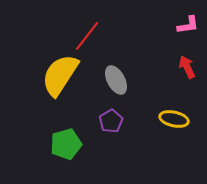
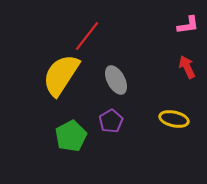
yellow semicircle: moved 1 px right
green pentagon: moved 5 px right, 8 px up; rotated 12 degrees counterclockwise
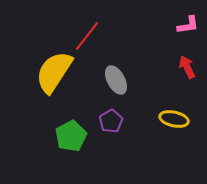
yellow semicircle: moved 7 px left, 3 px up
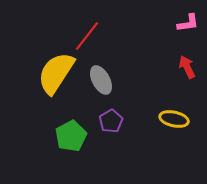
pink L-shape: moved 2 px up
yellow semicircle: moved 2 px right, 1 px down
gray ellipse: moved 15 px left
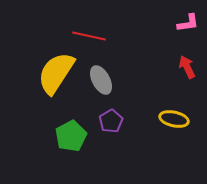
red line: moved 2 px right; rotated 64 degrees clockwise
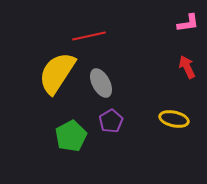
red line: rotated 24 degrees counterclockwise
yellow semicircle: moved 1 px right
gray ellipse: moved 3 px down
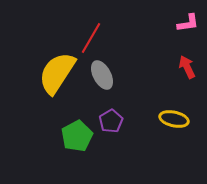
red line: moved 2 px right, 2 px down; rotated 48 degrees counterclockwise
gray ellipse: moved 1 px right, 8 px up
green pentagon: moved 6 px right
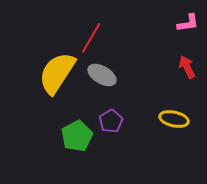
gray ellipse: rotated 32 degrees counterclockwise
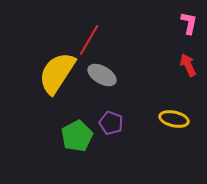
pink L-shape: moved 1 px right; rotated 70 degrees counterclockwise
red line: moved 2 px left, 2 px down
red arrow: moved 1 px right, 2 px up
purple pentagon: moved 2 px down; rotated 20 degrees counterclockwise
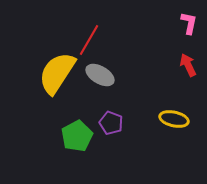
gray ellipse: moved 2 px left
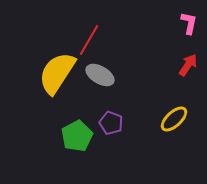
red arrow: rotated 60 degrees clockwise
yellow ellipse: rotated 56 degrees counterclockwise
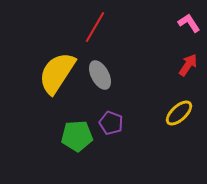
pink L-shape: rotated 45 degrees counterclockwise
red line: moved 6 px right, 13 px up
gray ellipse: rotated 32 degrees clockwise
yellow ellipse: moved 5 px right, 6 px up
green pentagon: rotated 24 degrees clockwise
